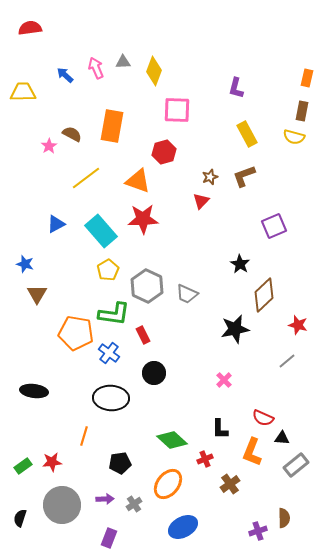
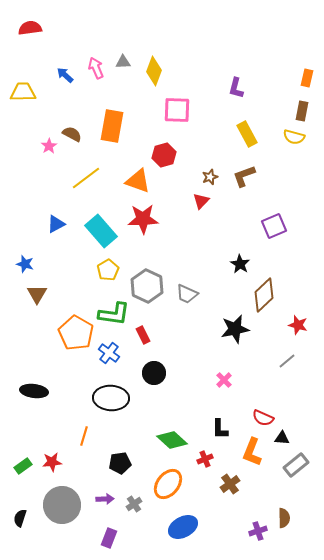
red hexagon at (164, 152): moved 3 px down
orange pentagon at (76, 333): rotated 20 degrees clockwise
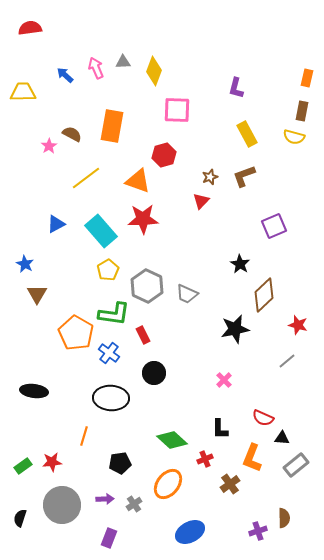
blue star at (25, 264): rotated 12 degrees clockwise
orange L-shape at (252, 452): moved 6 px down
blue ellipse at (183, 527): moved 7 px right, 5 px down
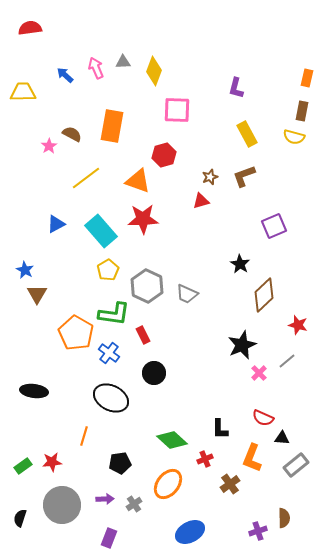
red triangle at (201, 201): rotated 30 degrees clockwise
blue star at (25, 264): moved 6 px down
black star at (235, 329): moved 7 px right, 16 px down; rotated 12 degrees counterclockwise
pink cross at (224, 380): moved 35 px right, 7 px up
black ellipse at (111, 398): rotated 24 degrees clockwise
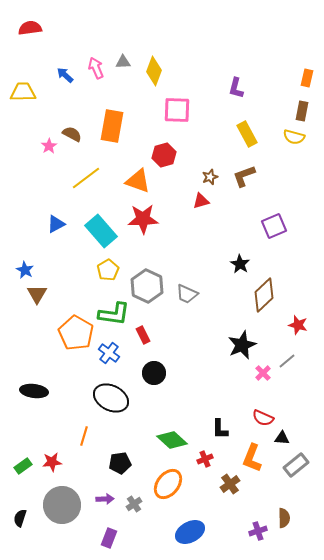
pink cross at (259, 373): moved 4 px right
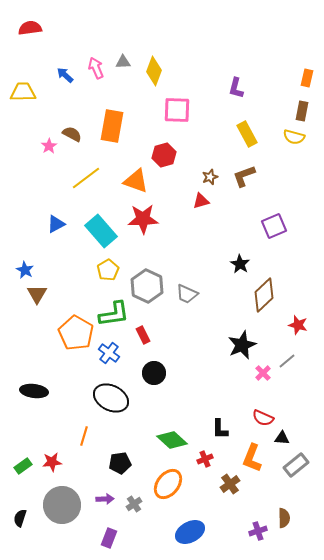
orange triangle at (138, 181): moved 2 px left
green L-shape at (114, 314): rotated 16 degrees counterclockwise
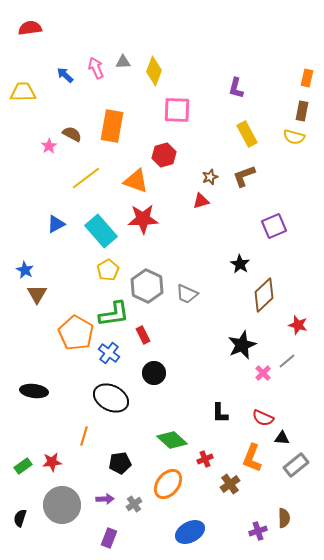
black L-shape at (220, 429): moved 16 px up
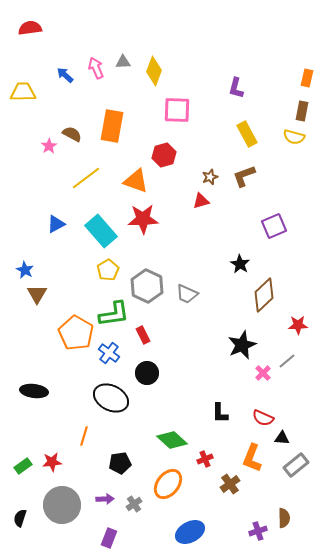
red star at (298, 325): rotated 18 degrees counterclockwise
black circle at (154, 373): moved 7 px left
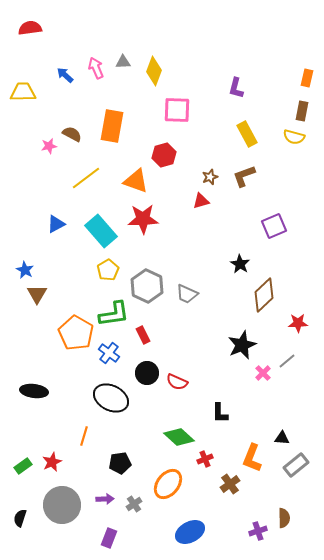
pink star at (49, 146): rotated 21 degrees clockwise
red star at (298, 325): moved 2 px up
red semicircle at (263, 418): moved 86 px left, 36 px up
green diamond at (172, 440): moved 7 px right, 3 px up
red star at (52, 462): rotated 18 degrees counterclockwise
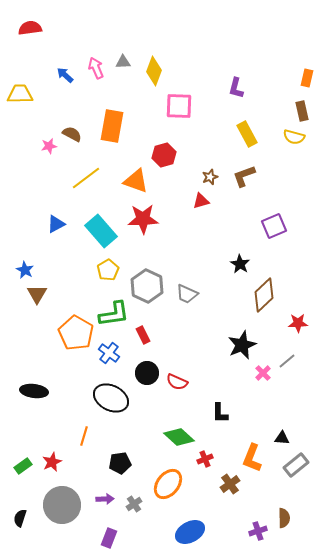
yellow trapezoid at (23, 92): moved 3 px left, 2 px down
pink square at (177, 110): moved 2 px right, 4 px up
brown rectangle at (302, 111): rotated 24 degrees counterclockwise
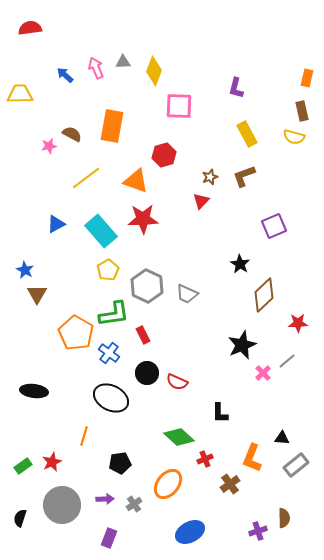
red triangle at (201, 201): rotated 30 degrees counterclockwise
